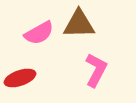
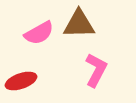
red ellipse: moved 1 px right, 3 px down
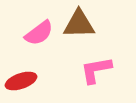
pink semicircle: rotated 8 degrees counterclockwise
pink L-shape: rotated 128 degrees counterclockwise
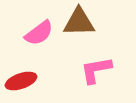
brown triangle: moved 2 px up
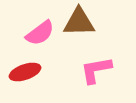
pink semicircle: moved 1 px right
red ellipse: moved 4 px right, 9 px up
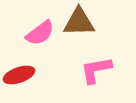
red ellipse: moved 6 px left, 3 px down
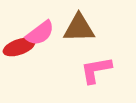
brown triangle: moved 6 px down
red ellipse: moved 28 px up
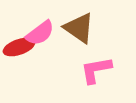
brown triangle: rotated 36 degrees clockwise
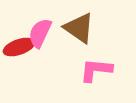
pink semicircle: rotated 152 degrees clockwise
pink L-shape: rotated 16 degrees clockwise
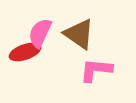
brown triangle: moved 6 px down
red ellipse: moved 6 px right, 5 px down
